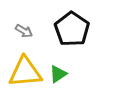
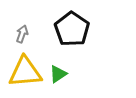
gray arrow: moved 2 px left, 3 px down; rotated 102 degrees counterclockwise
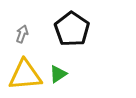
yellow triangle: moved 3 px down
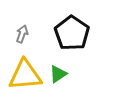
black pentagon: moved 4 px down
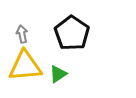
gray arrow: rotated 30 degrees counterclockwise
yellow triangle: moved 9 px up
